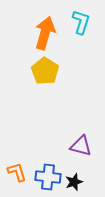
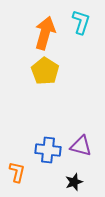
orange L-shape: rotated 30 degrees clockwise
blue cross: moved 27 px up
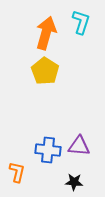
orange arrow: moved 1 px right
purple triangle: moved 2 px left; rotated 10 degrees counterclockwise
black star: rotated 24 degrees clockwise
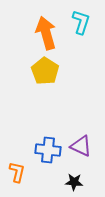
orange arrow: rotated 32 degrees counterclockwise
purple triangle: moved 2 px right; rotated 20 degrees clockwise
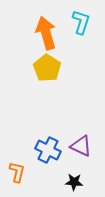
yellow pentagon: moved 2 px right, 3 px up
blue cross: rotated 20 degrees clockwise
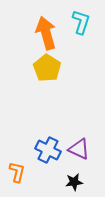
purple triangle: moved 2 px left, 3 px down
black star: rotated 12 degrees counterclockwise
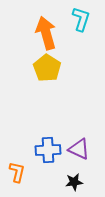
cyan L-shape: moved 3 px up
blue cross: rotated 30 degrees counterclockwise
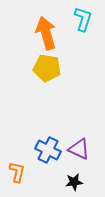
cyan L-shape: moved 2 px right
yellow pentagon: rotated 24 degrees counterclockwise
blue cross: rotated 30 degrees clockwise
